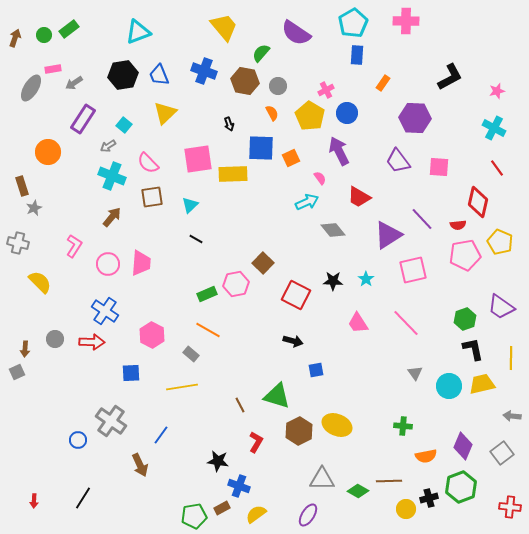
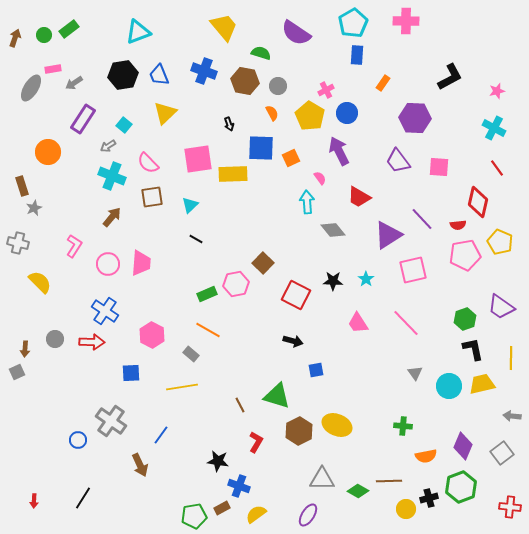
green semicircle at (261, 53): rotated 66 degrees clockwise
cyan arrow at (307, 202): rotated 70 degrees counterclockwise
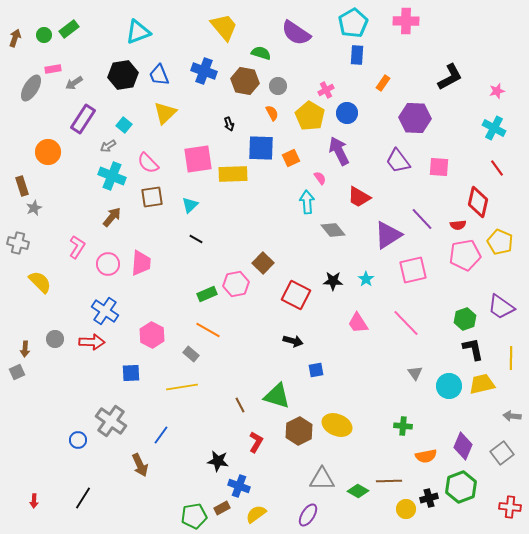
pink L-shape at (74, 246): moved 3 px right, 1 px down
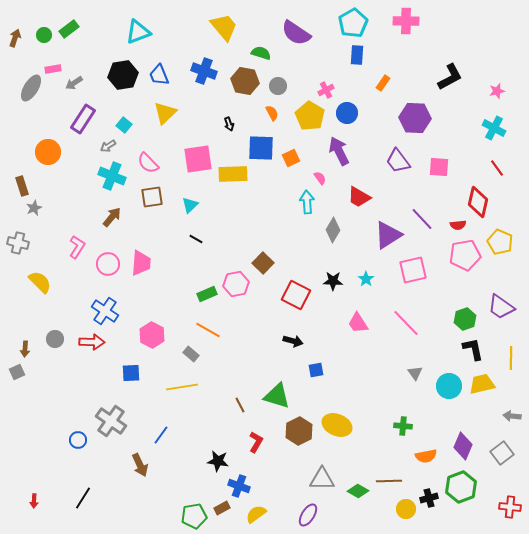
gray diamond at (333, 230): rotated 70 degrees clockwise
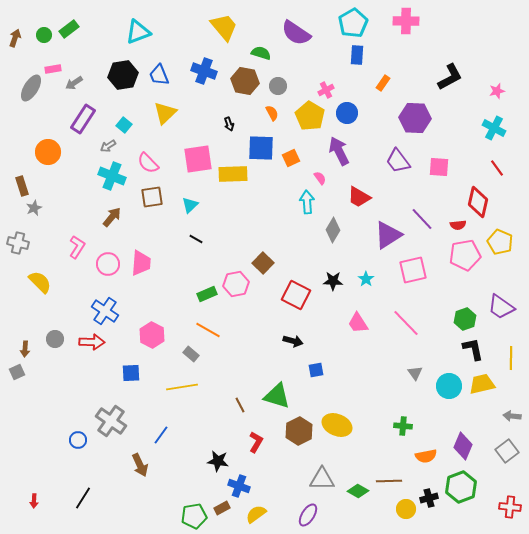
gray square at (502, 453): moved 5 px right, 2 px up
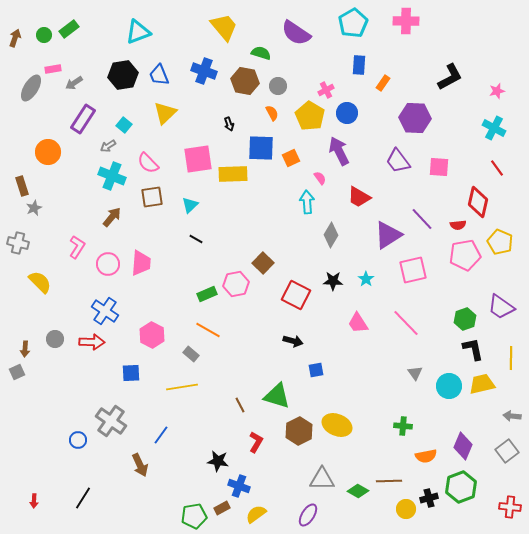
blue rectangle at (357, 55): moved 2 px right, 10 px down
gray diamond at (333, 230): moved 2 px left, 5 px down
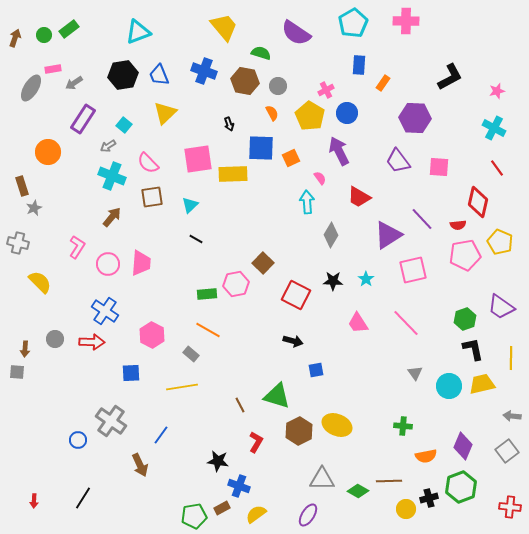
green rectangle at (207, 294): rotated 18 degrees clockwise
gray square at (17, 372): rotated 28 degrees clockwise
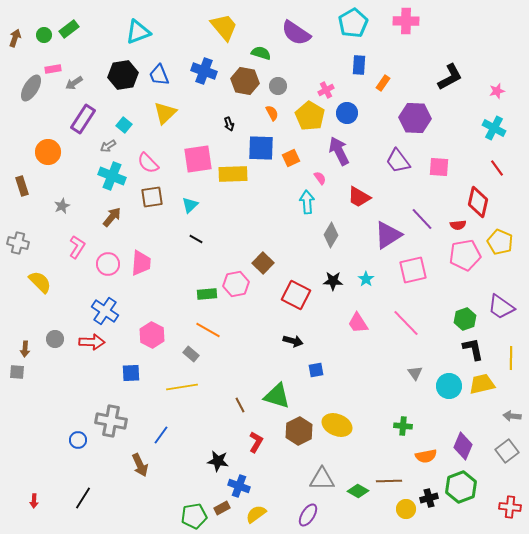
gray star at (34, 208): moved 28 px right, 2 px up
gray cross at (111, 421): rotated 24 degrees counterclockwise
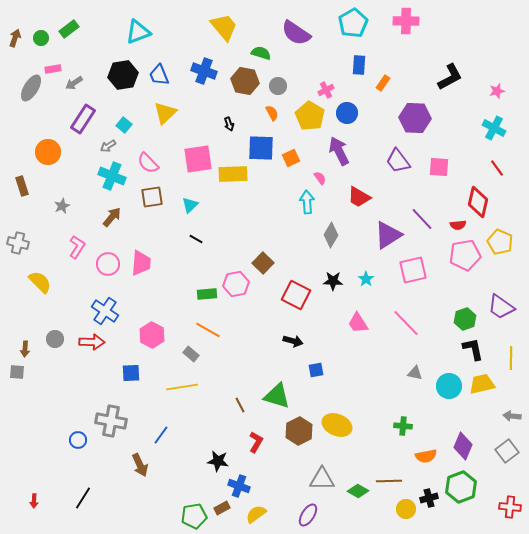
green circle at (44, 35): moved 3 px left, 3 px down
gray triangle at (415, 373): rotated 42 degrees counterclockwise
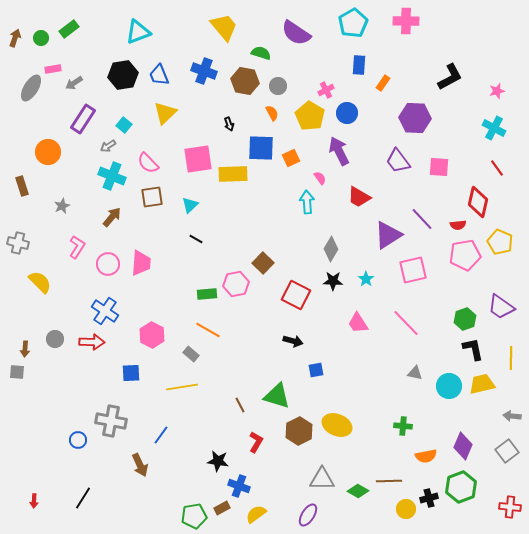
gray diamond at (331, 235): moved 14 px down
